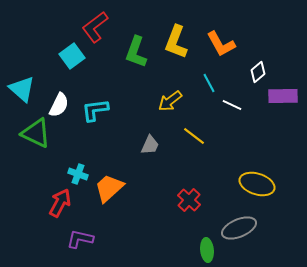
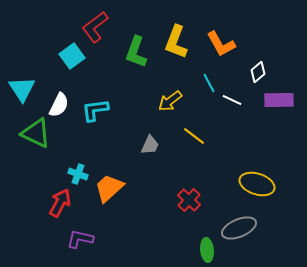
cyan triangle: rotated 16 degrees clockwise
purple rectangle: moved 4 px left, 4 px down
white line: moved 5 px up
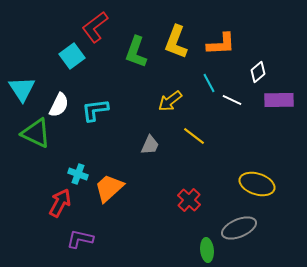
orange L-shape: rotated 64 degrees counterclockwise
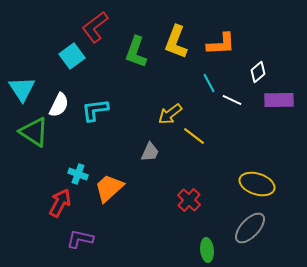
yellow arrow: moved 13 px down
green triangle: moved 2 px left, 1 px up; rotated 8 degrees clockwise
gray trapezoid: moved 7 px down
gray ellipse: moved 11 px right; rotated 24 degrees counterclockwise
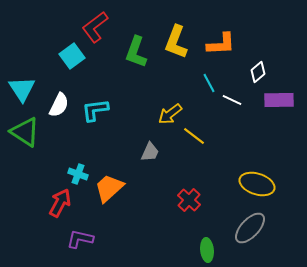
green triangle: moved 9 px left
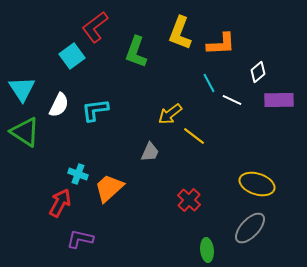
yellow L-shape: moved 4 px right, 9 px up
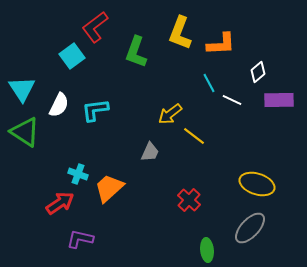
red arrow: rotated 28 degrees clockwise
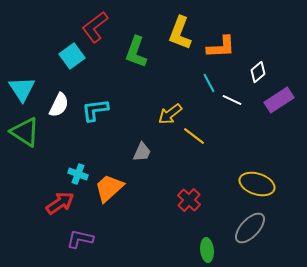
orange L-shape: moved 3 px down
purple rectangle: rotated 32 degrees counterclockwise
gray trapezoid: moved 8 px left
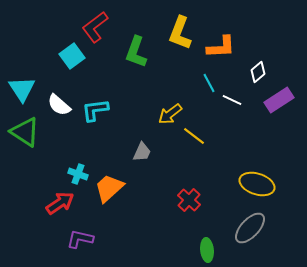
white semicircle: rotated 105 degrees clockwise
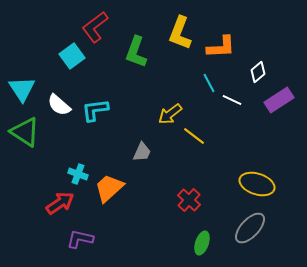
green ellipse: moved 5 px left, 7 px up; rotated 25 degrees clockwise
